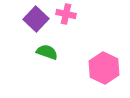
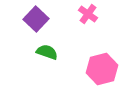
pink cross: moved 22 px right; rotated 24 degrees clockwise
pink hexagon: moved 2 px left, 1 px down; rotated 20 degrees clockwise
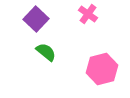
green semicircle: moved 1 px left; rotated 20 degrees clockwise
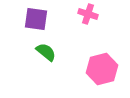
pink cross: rotated 18 degrees counterclockwise
purple square: rotated 35 degrees counterclockwise
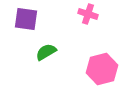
purple square: moved 10 px left
green semicircle: rotated 70 degrees counterclockwise
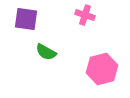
pink cross: moved 3 px left, 1 px down
green semicircle: rotated 120 degrees counterclockwise
